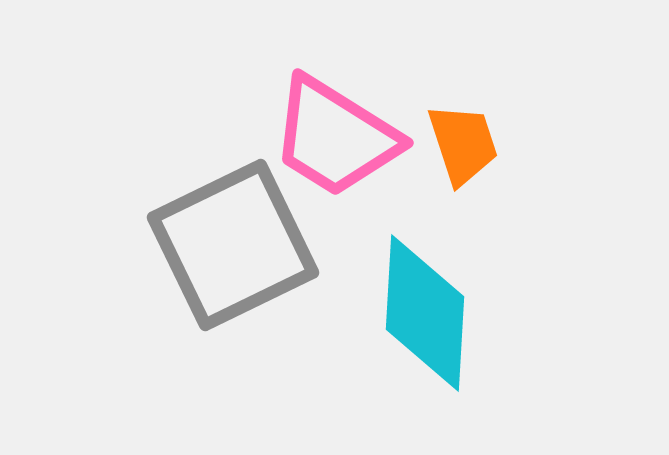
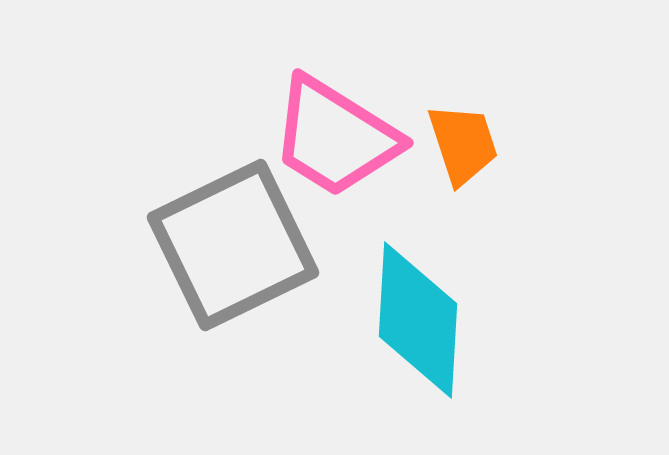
cyan diamond: moved 7 px left, 7 px down
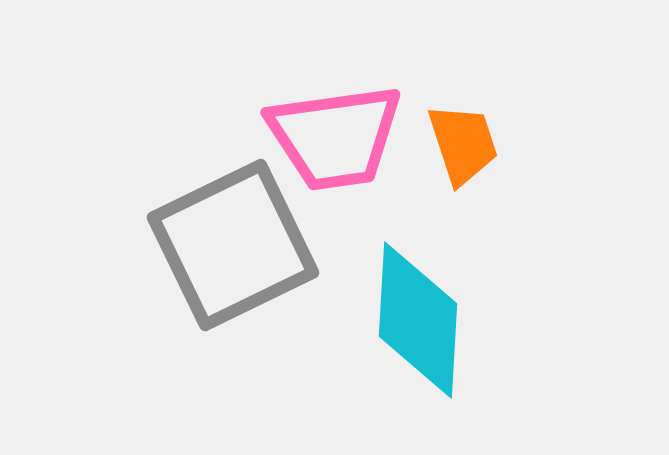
pink trapezoid: rotated 40 degrees counterclockwise
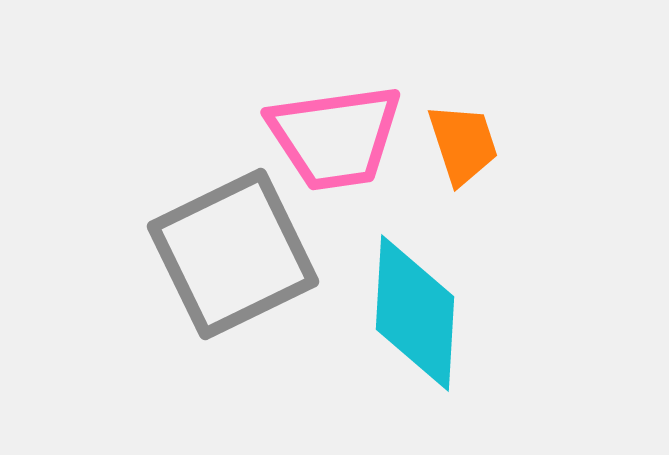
gray square: moved 9 px down
cyan diamond: moved 3 px left, 7 px up
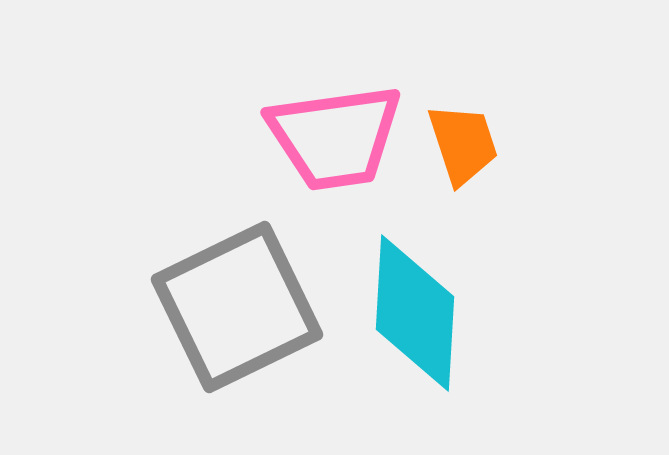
gray square: moved 4 px right, 53 px down
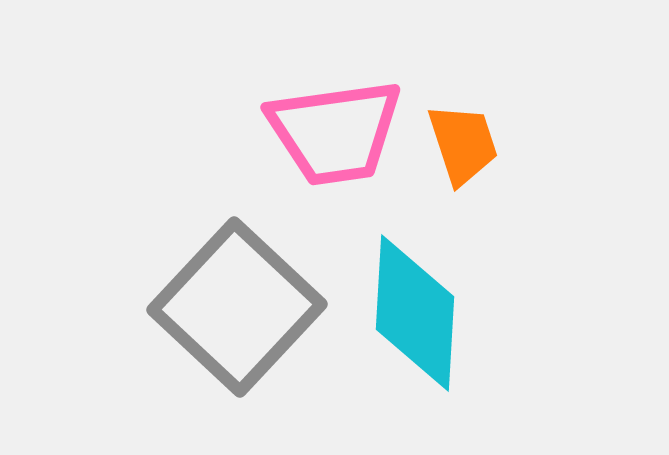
pink trapezoid: moved 5 px up
gray square: rotated 21 degrees counterclockwise
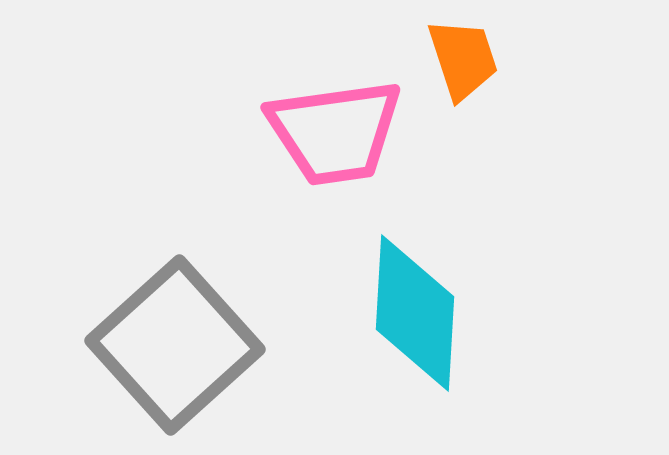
orange trapezoid: moved 85 px up
gray square: moved 62 px left, 38 px down; rotated 5 degrees clockwise
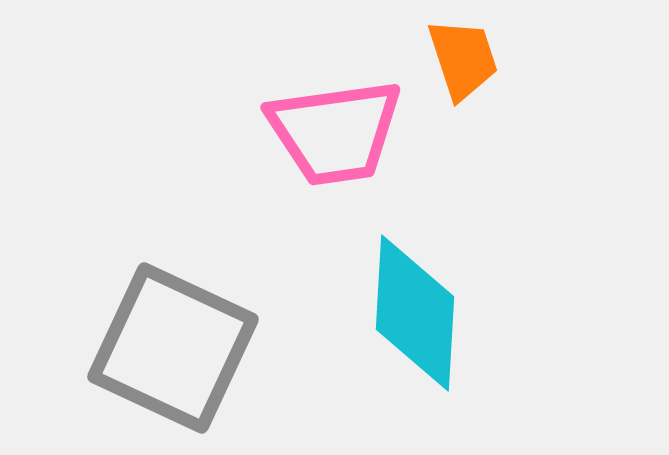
gray square: moved 2 px left, 3 px down; rotated 23 degrees counterclockwise
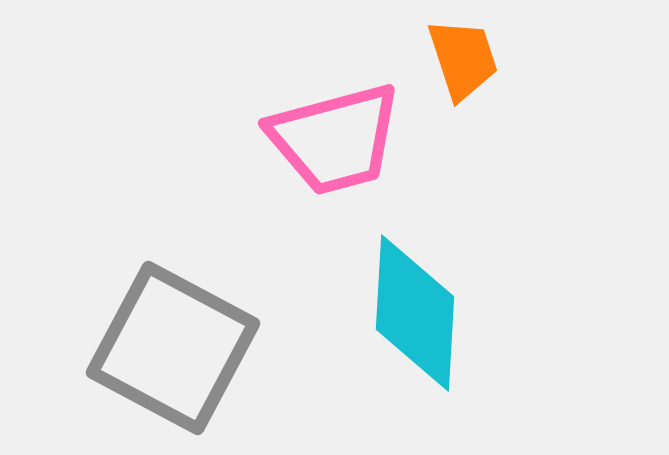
pink trapezoid: moved 7 px down; rotated 7 degrees counterclockwise
gray square: rotated 3 degrees clockwise
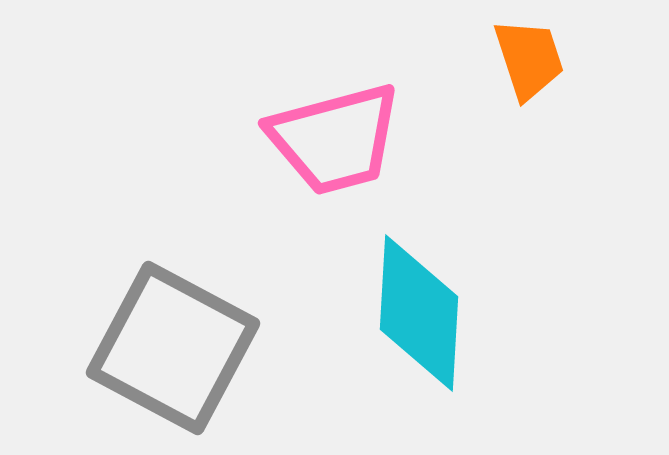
orange trapezoid: moved 66 px right
cyan diamond: moved 4 px right
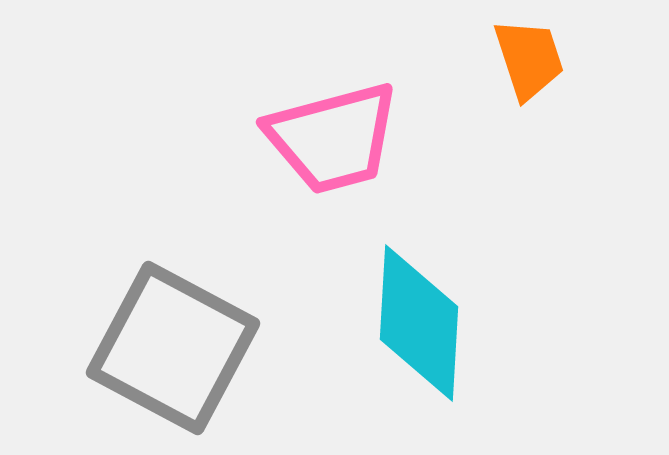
pink trapezoid: moved 2 px left, 1 px up
cyan diamond: moved 10 px down
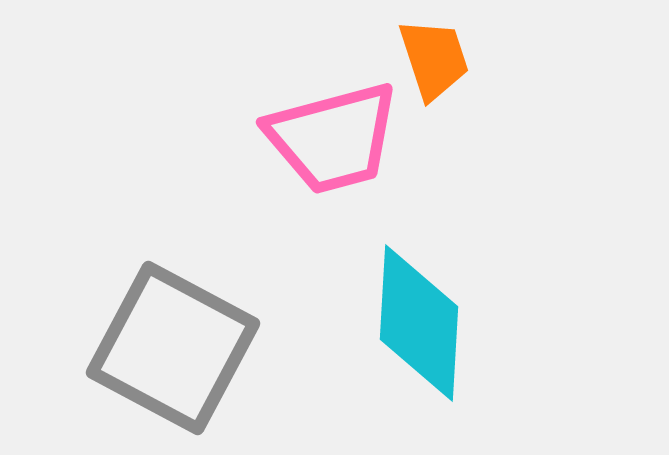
orange trapezoid: moved 95 px left
